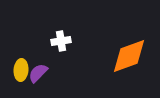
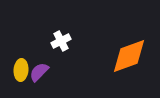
white cross: rotated 18 degrees counterclockwise
purple semicircle: moved 1 px right, 1 px up
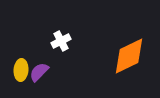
orange diamond: rotated 6 degrees counterclockwise
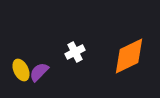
white cross: moved 14 px right, 11 px down
yellow ellipse: rotated 30 degrees counterclockwise
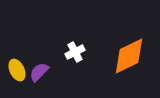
yellow ellipse: moved 4 px left
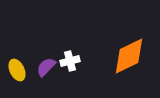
white cross: moved 5 px left, 9 px down; rotated 12 degrees clockwise
purple semicircle: moved 7 px right, 5 px up
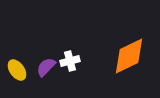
yellow ellipse: rotated 10 degrees counterclockwise
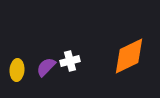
yellow ellipse: rotated 40 degrees clockwise
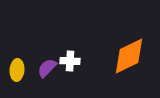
white cross: rotated 18 degrees clockwise
purple semicircle: moved 1 px right, 1 px down
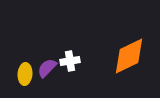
white cross: rotated 12 degrees counterclockwise
yellow ellipse: moved 8 px right, 4 px down
